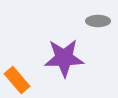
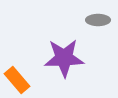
gray ellipse: moved 1 px up
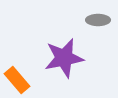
purple star: rotated 9 degrees counterclockwise
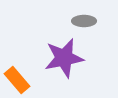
gray ellipse: moved 14 px left, 1 px down
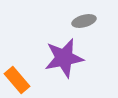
gray ellipse: rotated 15 degrees counterclockwise
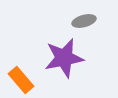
orange rectangle: moved 4 px right
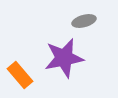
orange rectangle: moved 1 px left, 5 px up
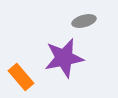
orange rectangle: moved 1 px right, 2 px down
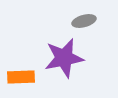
orange rectangle: rotated 52 degrees counterclockwise
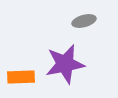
purple star: moved 1 px right, 6 px down
